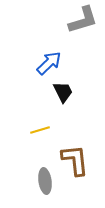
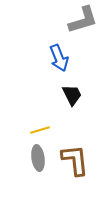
blue arrow: moved 10 px right, 5 px up; rotated 112 degrees clockwise
black trapezoid: moved 9 px right, 3 px down
gray ellipse: moved 7 px left, 23 px up
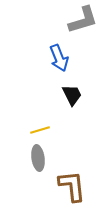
brown L-shape: moved 3 px left, 26 px down
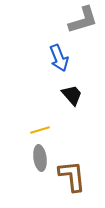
black trapezoid: rotated 15 degrees counterclockwise
gray ellipse: moved 2 px right
brown L-shape: moved 10 px up
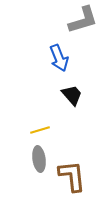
gray ellipse: moved 1 px left, 1 px down
